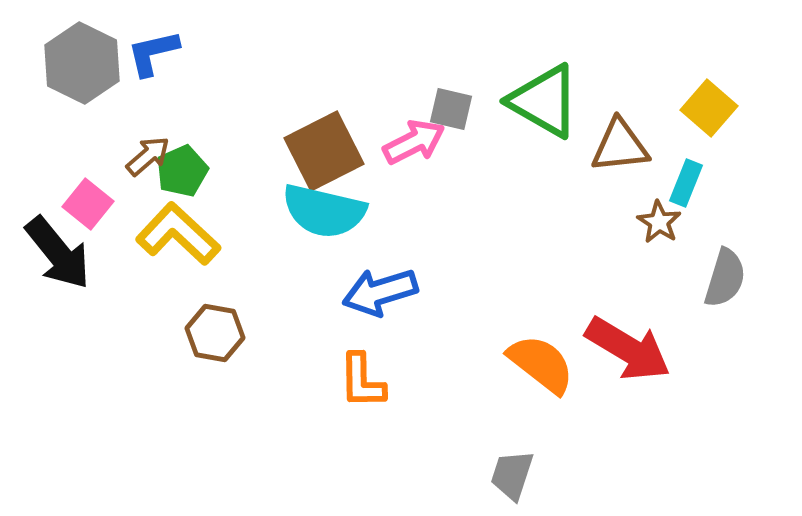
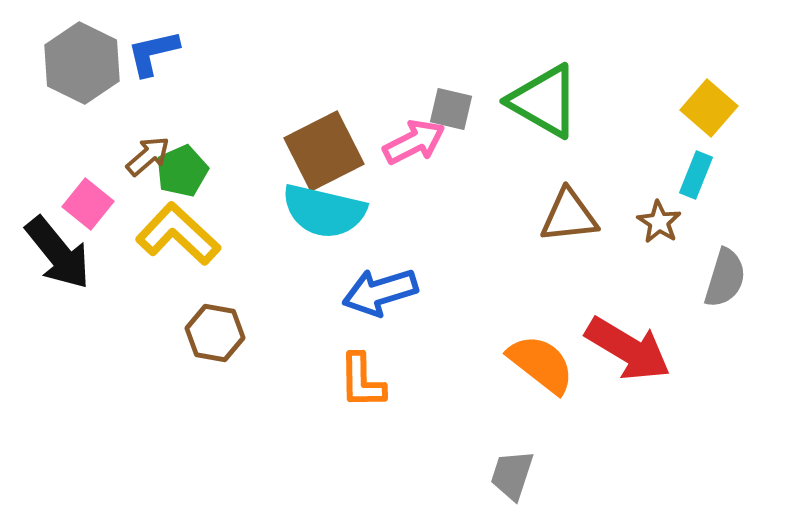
brown triangle: moved 51 px left, 70 px down
cyan rectangle: moved 10 px right, 8 px up
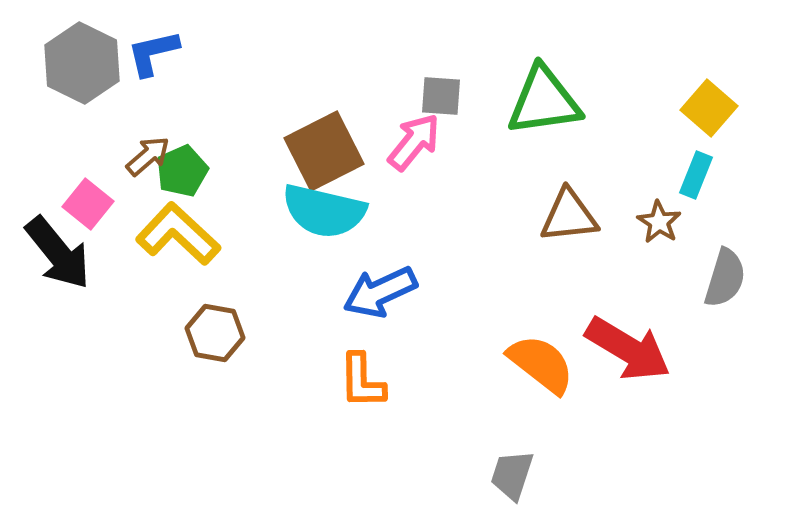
green triangle: rotated 38 degrees counterclockwise
gray square: moved 10 px left, 13 px up; rotated 9 degrees counterclockwise
pink arrow: rotated 24 degrees counterclockwise
blue arrow: rotated 8 degrees counterclockwise
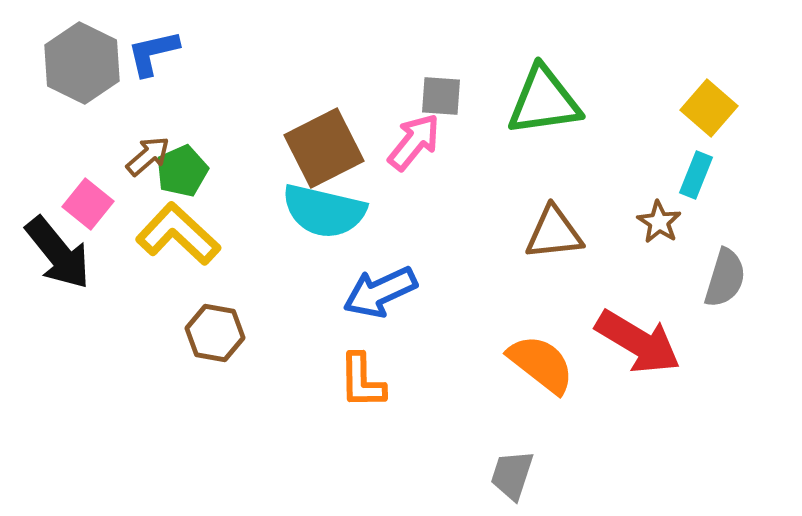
brown square: moved 3 px up
brown triangle: moved 15 px left, 17 px down
red arrow: moved 10 px right, 7 px up
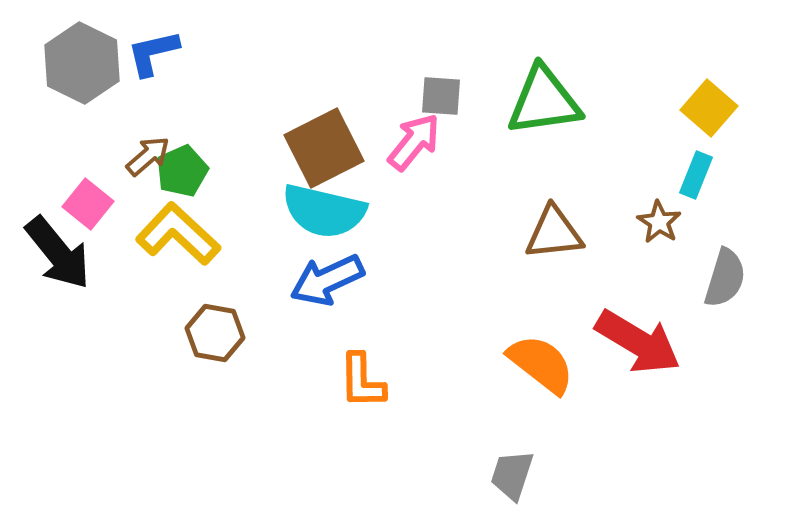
blue arrow: moved 53 px left, 12 px up
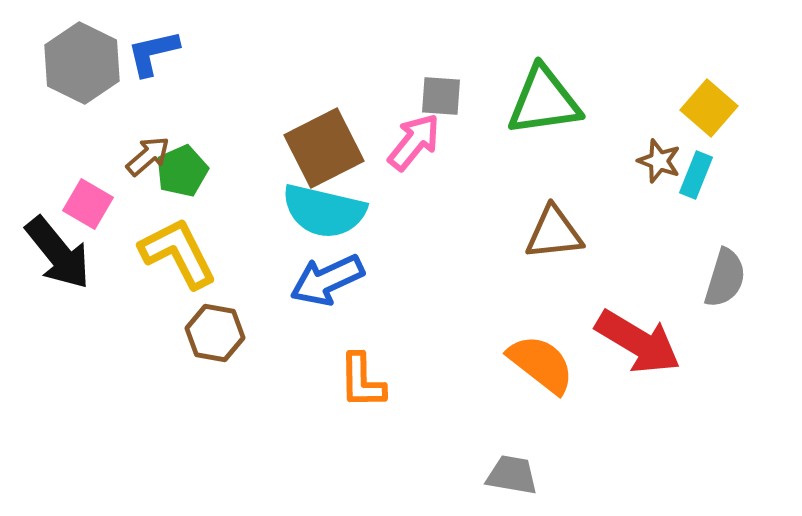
pink square: rotated 9 degrees counterclockwise
brown star: moved 61 px up; rotated 12 degrees counterclockwise
yellow L-shape: moved 19 px down; rotated 20 degrees clockwise
gray trapezoid: rotated 82 degrees clockwise
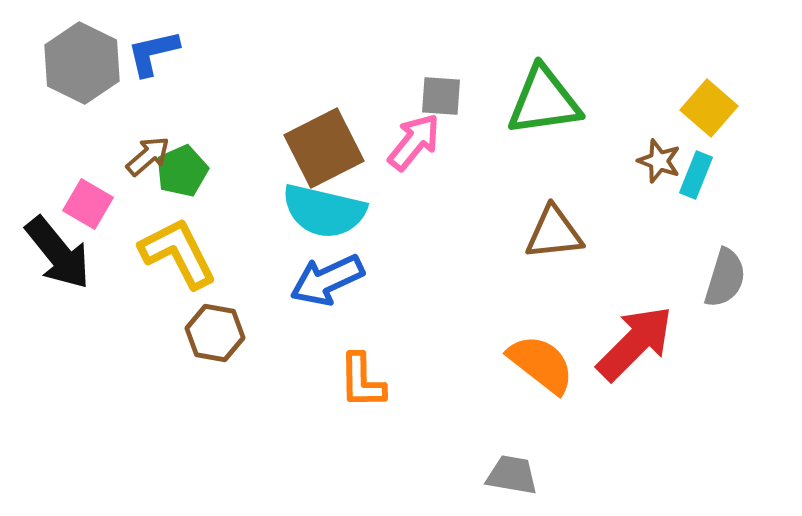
red arrow: moved 3 px left, 1 px down; rotated 76 degrees counterclockwise
